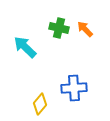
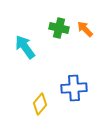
cyan arrow: rotated 10 degrees clockwise
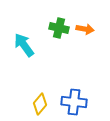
orange arrow: rotated 144 degrees clockwise
cyan arrow: moved 1 px left, 2 px up
blue cross: moved 14 px down; rotated 10 degrees clockwise
